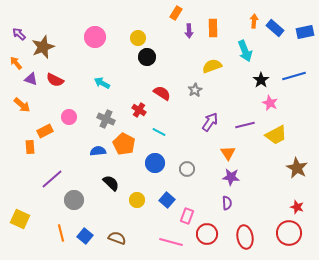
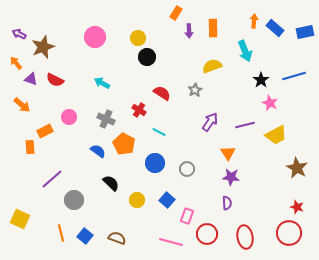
purple arrow at (19, 34): rotated 16 degrees counterclockwise
blue semicircle at (98, 151): rotated 42 degrees clockwise
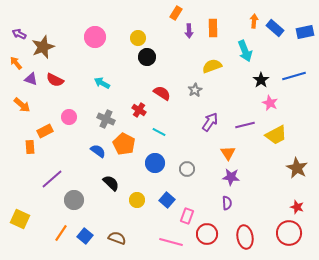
orange line at (61, 233): rotated 48 degrees clockwise
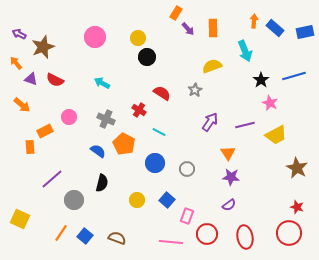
purple arrow at (189, 31): moved 1 px left, 2 px up; rotated 40 degrees counterclockwise
black semicircle at (111, 183): moved 9 px left; rotated 60 degrees clockwise
purple semicircle at (227, 203): moved 2 px right, 2 px down; rotated 56 degrees clockwise
pink line at (171, 242): rotated 10 degrees counterclockwise
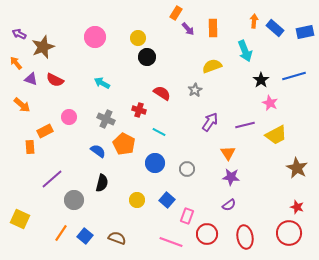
red cross at (139, 110): rotated 16 degrees counterclockwise
pink line at (171, 242): rotated 15 degrees clockwise
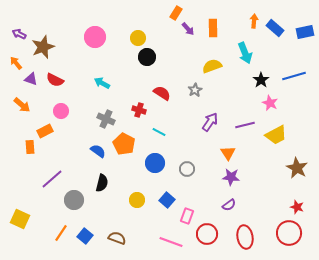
cyan arrow at (245, 51): moved 2 px down
pink circle at (69, 117): moved 8 px left, 6 px up
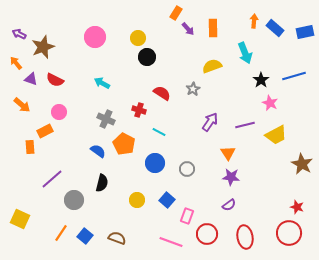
gray star at (195, 90): moved 2 px left, 1 px up
pink circle at (61, 111): moved 2 px left, 1 px down
brown star at (297, 168): moved 5 px right, 4 px up
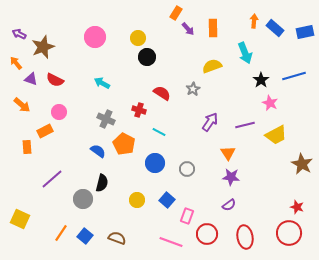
orange rectangle at (30, 147): moved 3 px left
gray circle at (74, 200): moved 9 px right, 1 px up
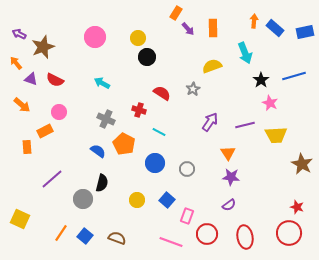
yellow trapezoid at (276, 135): rotated 25 degrees clockwise
